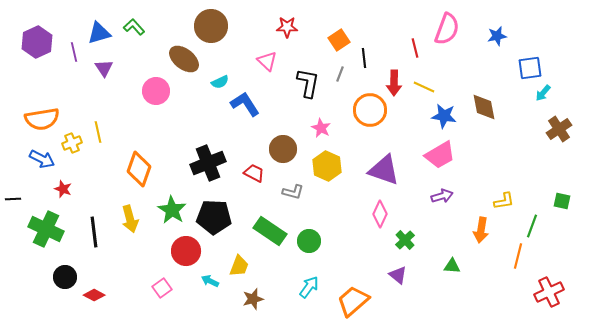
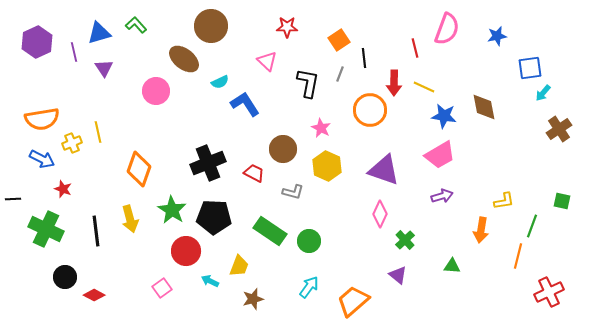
green L-shape at (134, 27): moved 2 px right, 2 px up
black line at (94, 232): moved 2 px right, 1 px up
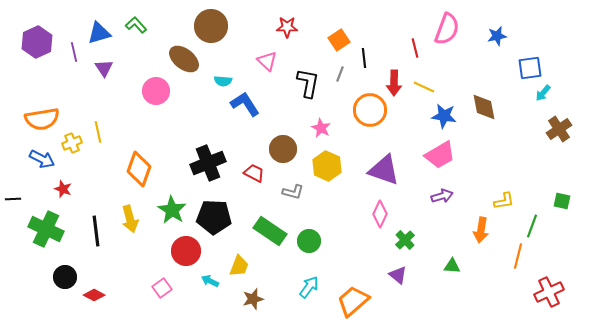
cyan semicircle at (220, 82): moved 3 px right, 1 px up; rotated 30 degrees clockwise
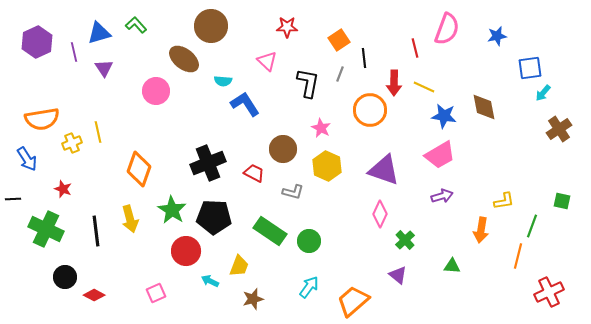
blue arrow at (42, 159): moved 15 px left; rotated 30 degrees clockwise
pink square at (162, 288): moved 6 px left, 5 px down; rotated 12 degrees clockwise
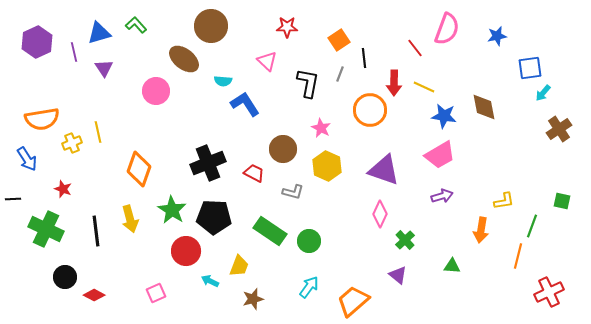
red line at (415, 48): rotated 24 degrees counterclockwise
